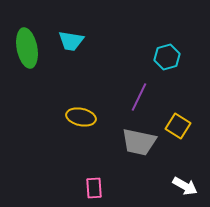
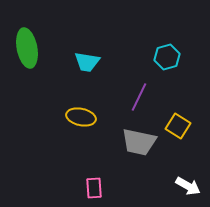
cyan trapezoid: moved 16 px right, 21 px down
white arrow: moved 3 px right
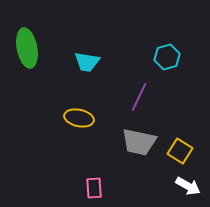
yellow ellipse: moved 2 px left, 1 px down
yellow square: moved 2 px right, 25 px down
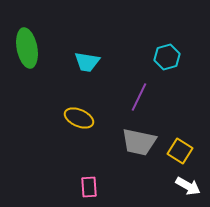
yellow ellipse: rotated 12 degrees clockwise
pink rectangle: moved 5 px left, 1 px up
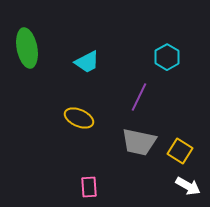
cyan hexagon: rotated 15 degrees counterclockwise
cyan trapezoid: rotated 36 degrees counterclockwise
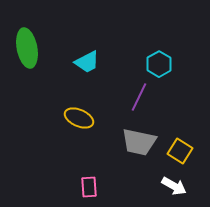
cyan hexagon: moved 8 px left, 7 px down
white arrow: moved 14 px left
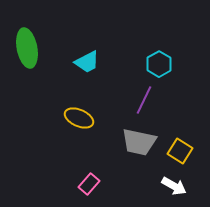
purple line: moved 5 px right, 3 px down
pink rectangle: moved 3 px up; rotated 45 degrees clockwise
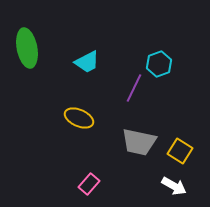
cyan hexagon: rotated 10 degrees clockwise
purple line: moved 10 px left, 12 px up
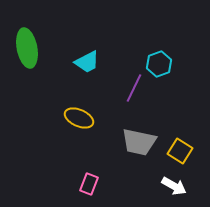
pink rectangle: rotated 20 degrees counterclockwise
